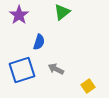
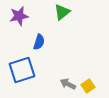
purple star: moved 1 px down; rotated 24 degrees clockwise
gray arrow: moved 12 px right, 15 px down
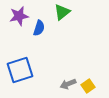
blue semicircle: moved 14 px up
blue square: moved 2 px left
gray arrow: rotated 49 degrees counterclockwise
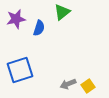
purple star: moved 3 px left, 3 px down
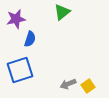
blue semicircle: moved 9 px left, 11 px down
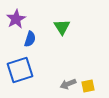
green triangle: moved 15 px down; rotated 24 degrees counterclockwise
purple star: rotated 18 degrees counterclockwise
yellow square: rotated 24 degrees clockwise
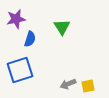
purple star: rotated 18 degrees clockwise
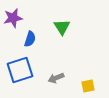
purple star: moved 3 px left, 1 px up
gray arrow: moved 12 px left, 6 px up
